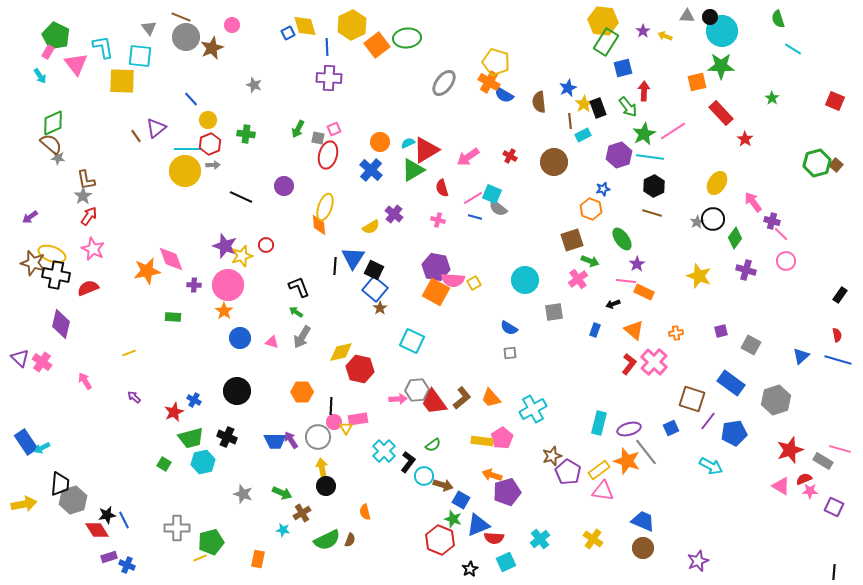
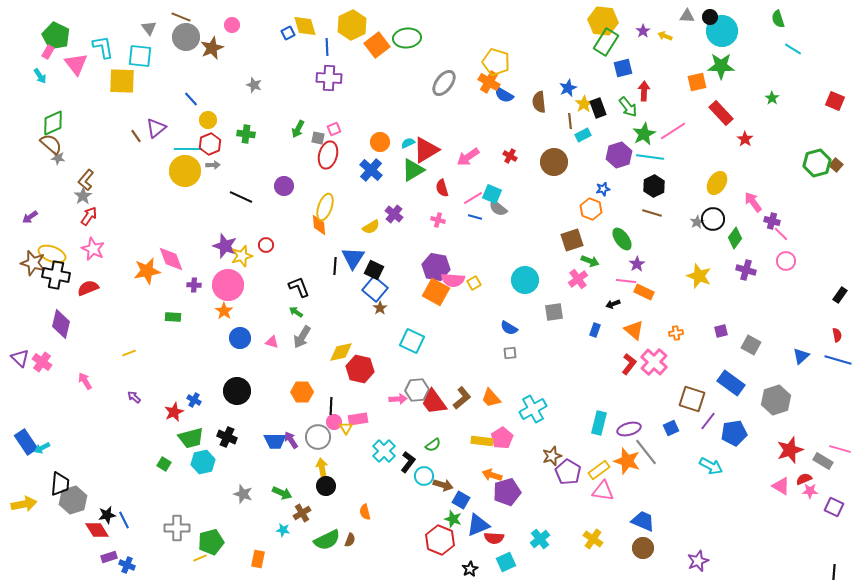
brown L-shape at (86, 180): rotated 50 degrees clockwise
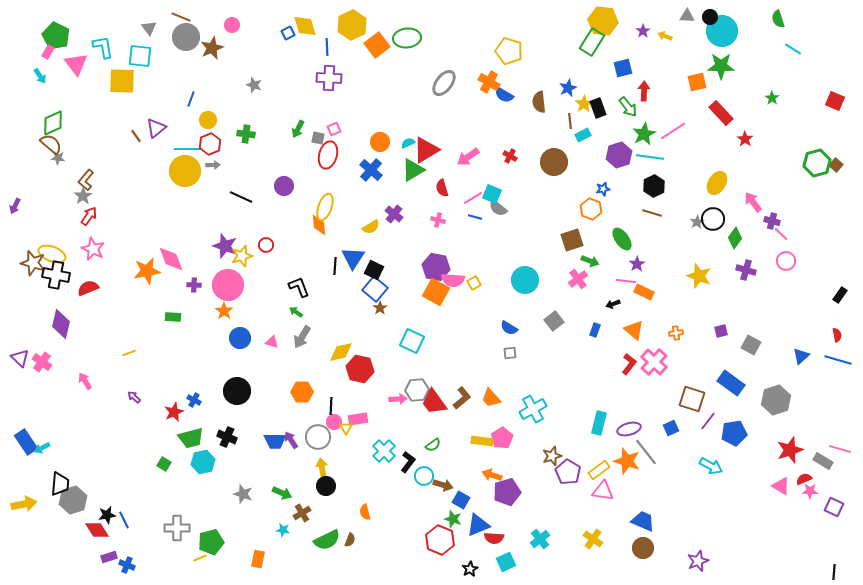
green rectangle at (606, 42): moved 14 px left
yellow pentagon at (496, 62): moved 13 px right, 11 px up
blue line at (191, 99): rotated 63 degrees clockwise
purple arrow at (30, 217): moved 15 px left, 11 px up; rotated 28 degrees counterclockwise
gray square at (554, 312): moved 9 px down; rotated 30 degrees counterclockwise
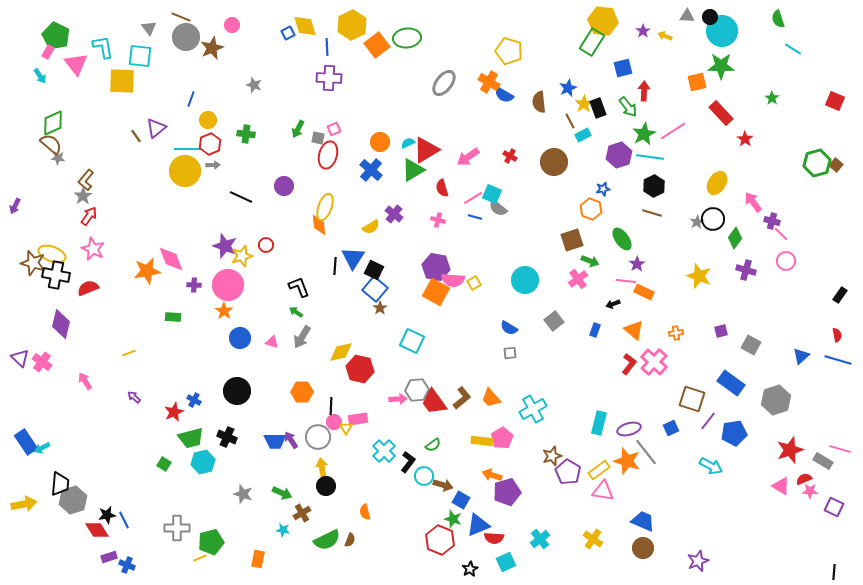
brown line at (570, 121): rotated 21 degrees counterclockwise
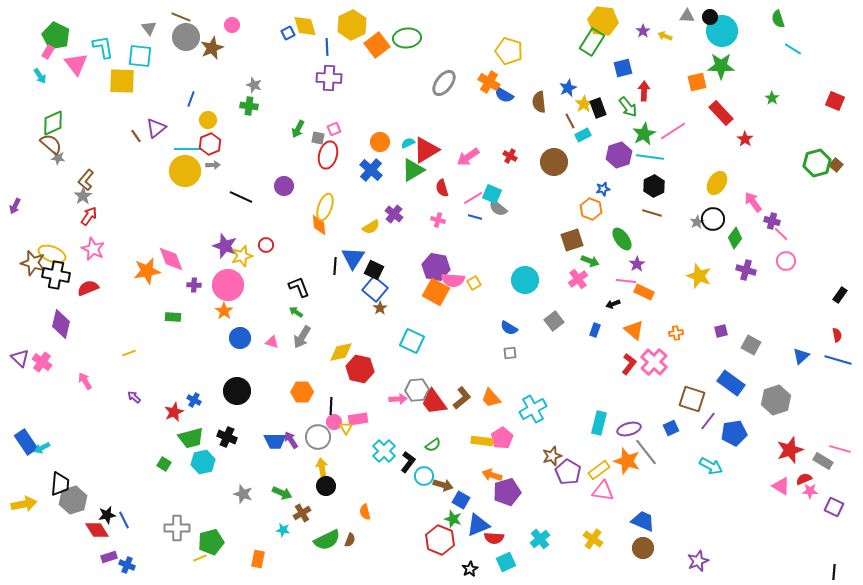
green cross at (246, 134): moved 3 px right, 28 px up
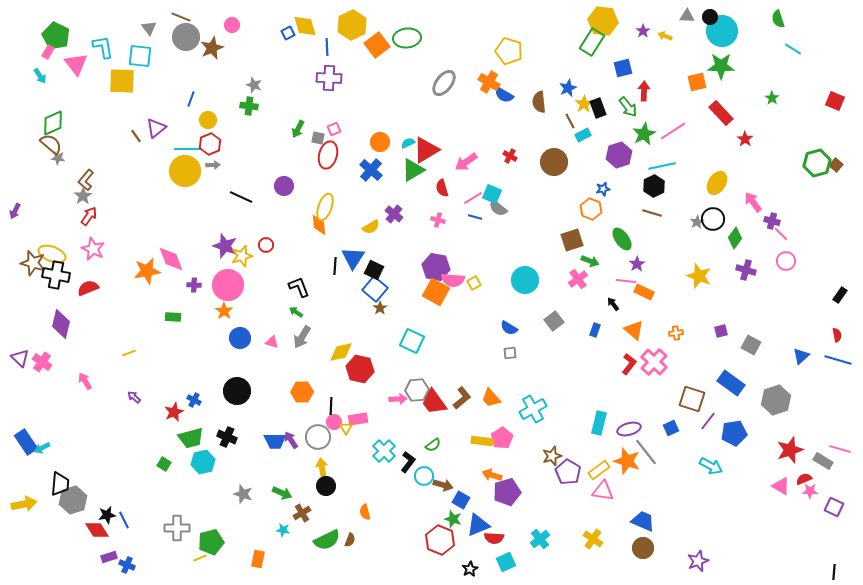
pink arrow at (468, 157): moved 2 px left, 5 px down
cyan line at (650, 157): moved 12 px right, 9 px down; rotated 20 degrees counterclockwise
purple arrow at (15, 206): moved 5 px down
black arrow at (613, 304): rotated 72 degrees clockwise
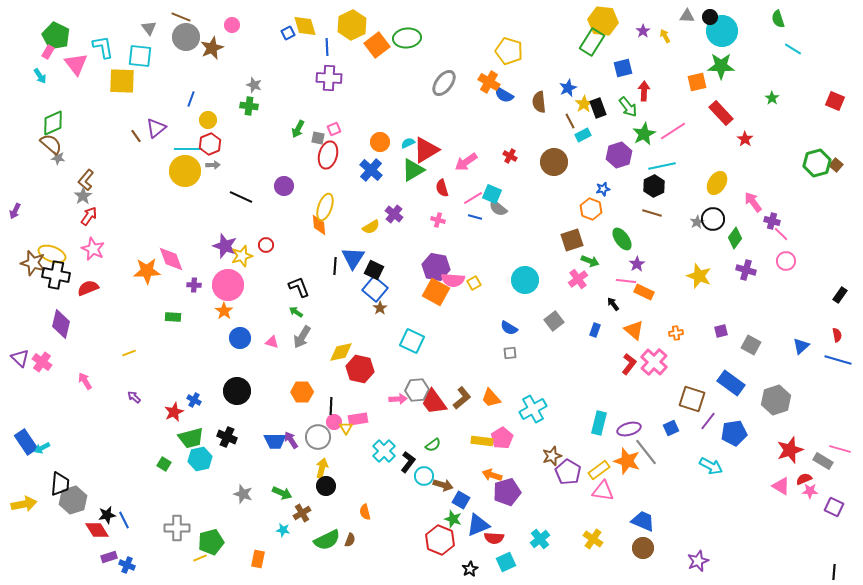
yellow arrow at (665, 36): rotated 40 degrees clockwise
orange star at (147, 271): rotated 8 degrees clockwise
blue triangle at (801, 356): moved 10 px up
cyan hexagon at (203, 462): moved 3 px left, 3 px up
yellow arrow at (322, 468): rotated 24 degrees clockwise
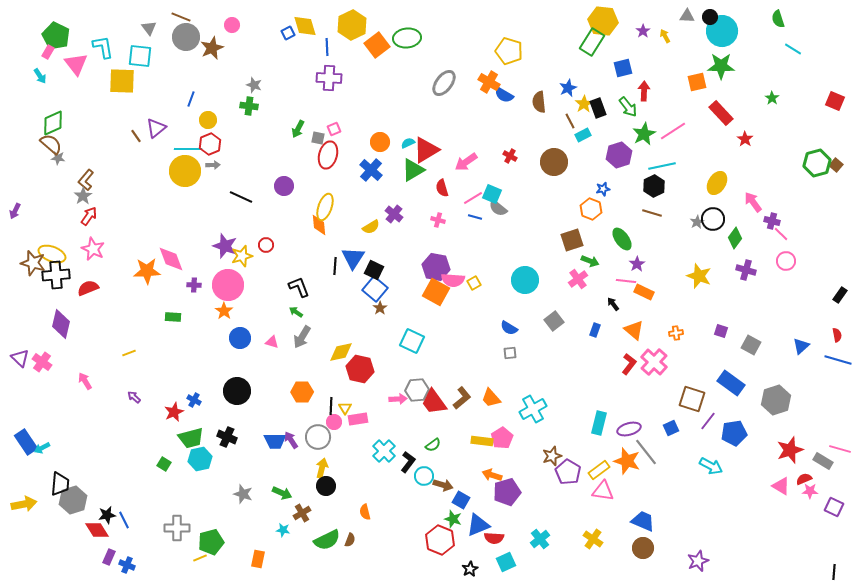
black cross at (56, 275): rotated 16 degrees counterclockwise
purple square at (721, 331): rotated 32 degrees clockwise
yellow triangle at (346, 428): moved 1 px left, 20 px up
purple rectangle at (109, 557): rotated 49 degrees counterclockwise
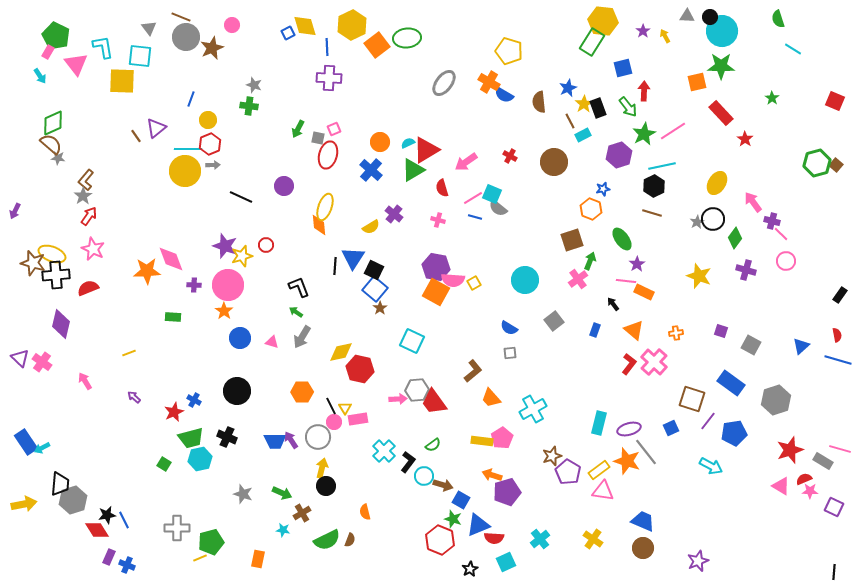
green arrow at (590, 261): rotated 90 degrees counterclockwise
brown L-shape at (462, 398): moved 11 px right, 27 px up
black line at (331, 406): rotated 30 degrees counterclockwise
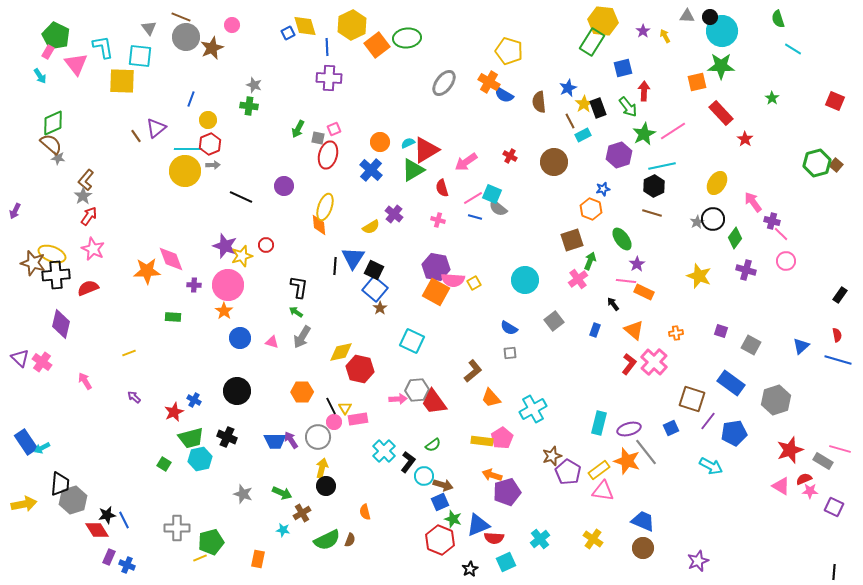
black L-shape at (299, 287): rotated 30 degrees clockwise
blue square at (461, 500): moved 21 px left, 2 px down; rotated 36 degrees clockwise
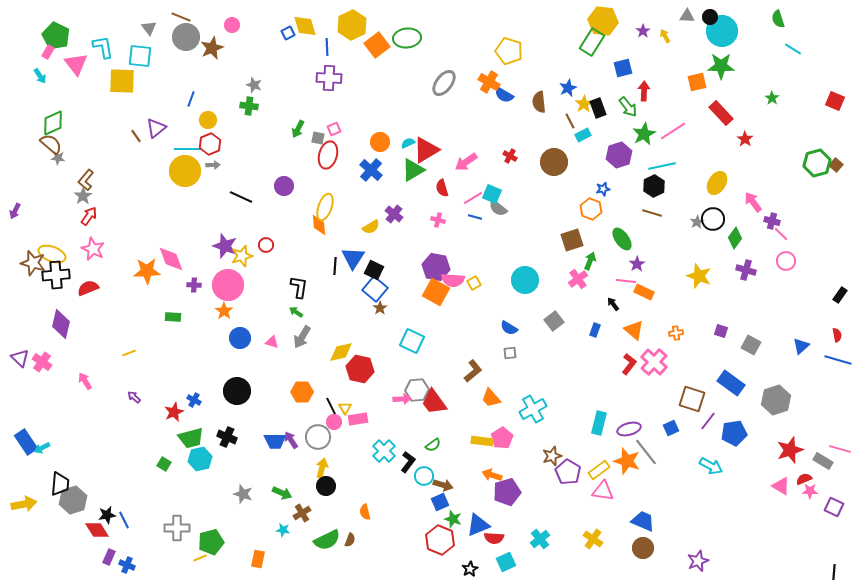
pink arrow at (398, 399): moved 4 px right
